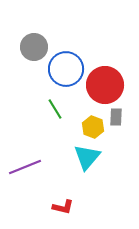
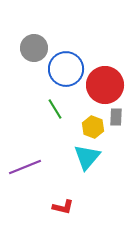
gray circle: moved 1 px down
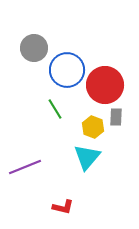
blue circle: moved 1 px right, 1 px down
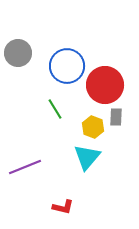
gray circle: moved 16 px left, 5 px down
blue circle: moved 4 px up
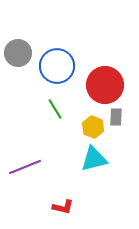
blue circle: moved 10 px left
cyan triangle: moved 7 px right, 2 px down; rotated 36 degrees clockwise
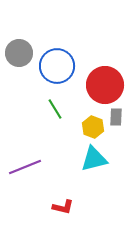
gray circle: moved 1 px right
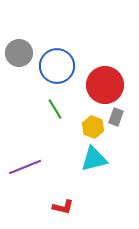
gray rectangle: rotated 18 degrees clockwise
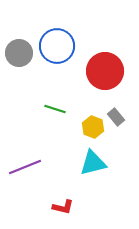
blue circle: moved 20 px up
red circle: moved 14 px up
green line: rotated 40 degrees counterclockwise
gray rectangle: rotated 60 degrees counterclockwise
cyan triangle: moved 1 px left, 4 px down
